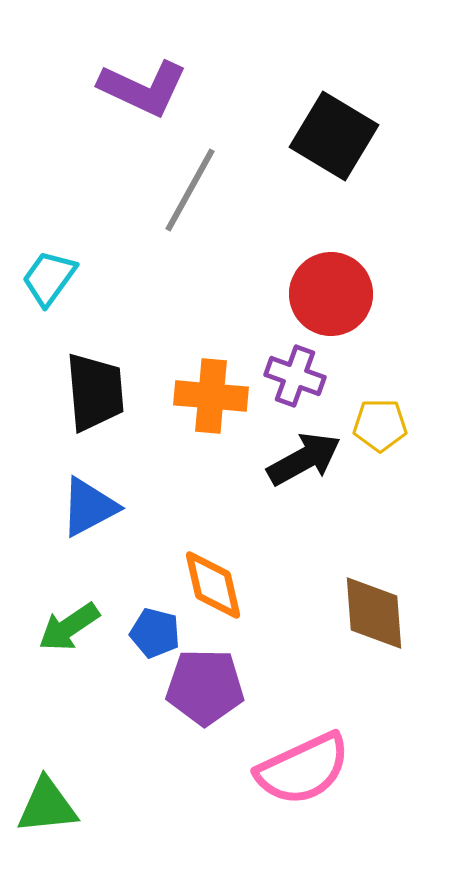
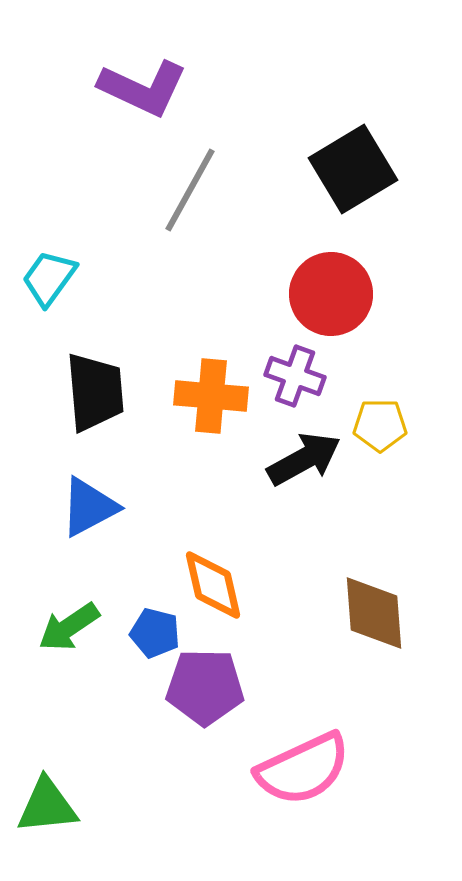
black square: moved 19 px right, 33 px down; rotated 28 degrees clockwise
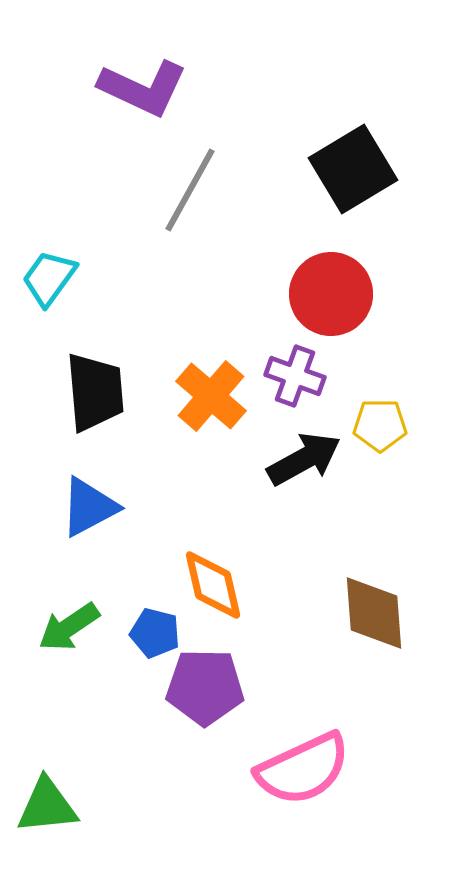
orange cross: rotated 36 degrees clockwise
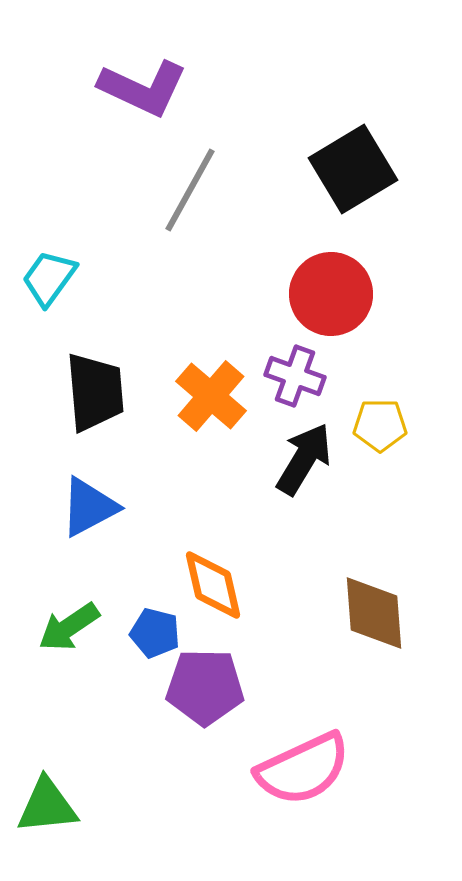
black arrow: rotated 30 degrees counterclockwise
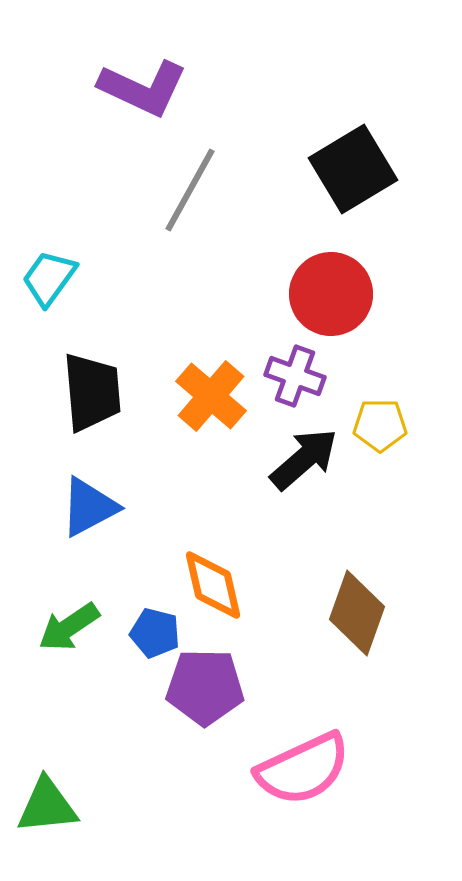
black trapezoid: moved 3 px left
black arrow: rotated 18 degrees clockwise
brown diamond: moved 17 px left; rotated 24 degrees clockwise
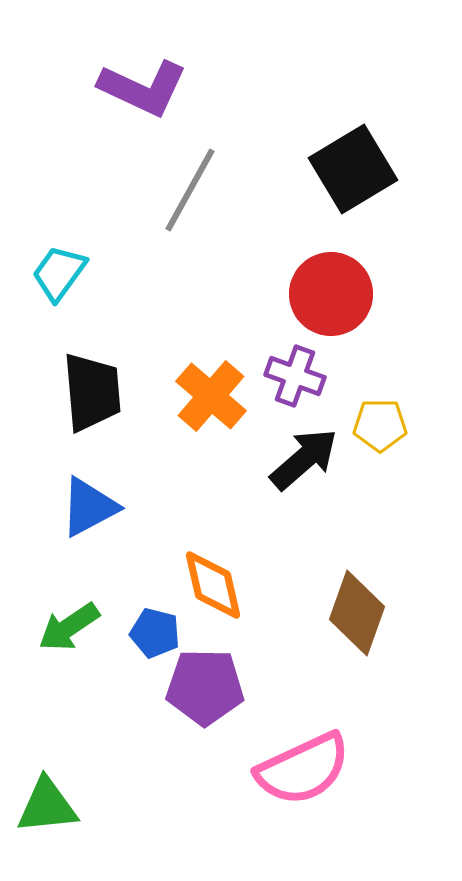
cyan trapezoid: moved 10 px right, 5 px up
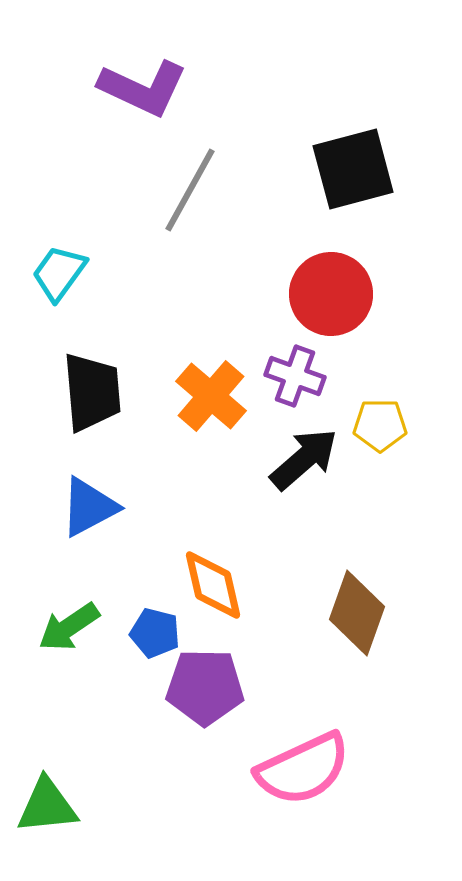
black square: rotated 16 degrees clockwise
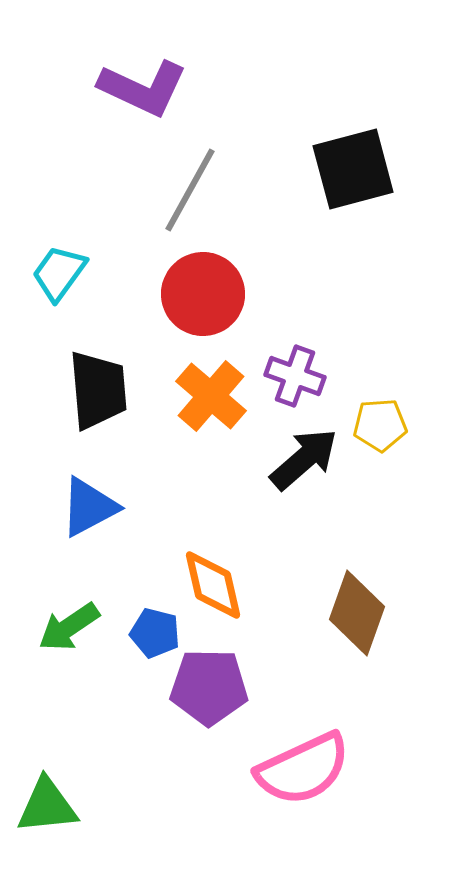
red circle: moved 128 px left
black trapezoid: moved 6 px right, 2 px up
yellow pentagon: rotated 4 degrees counterclockwise
purple pentagon: moved 4 px right
